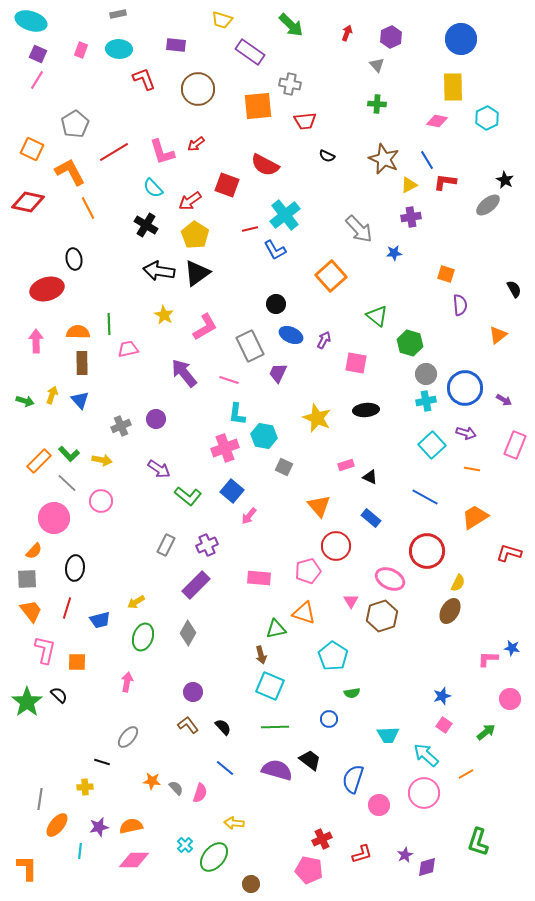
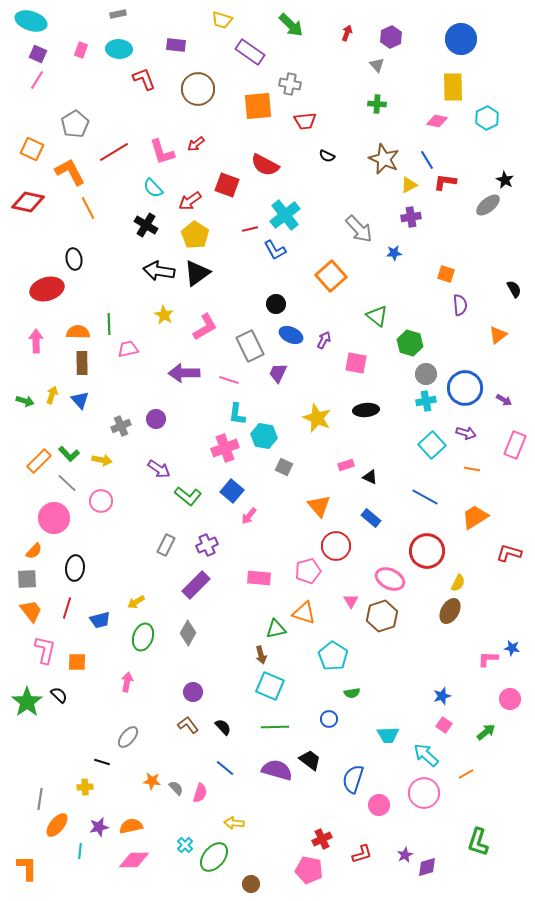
purple arrow at (184, 373): rotated 52 degrees counterclockwise
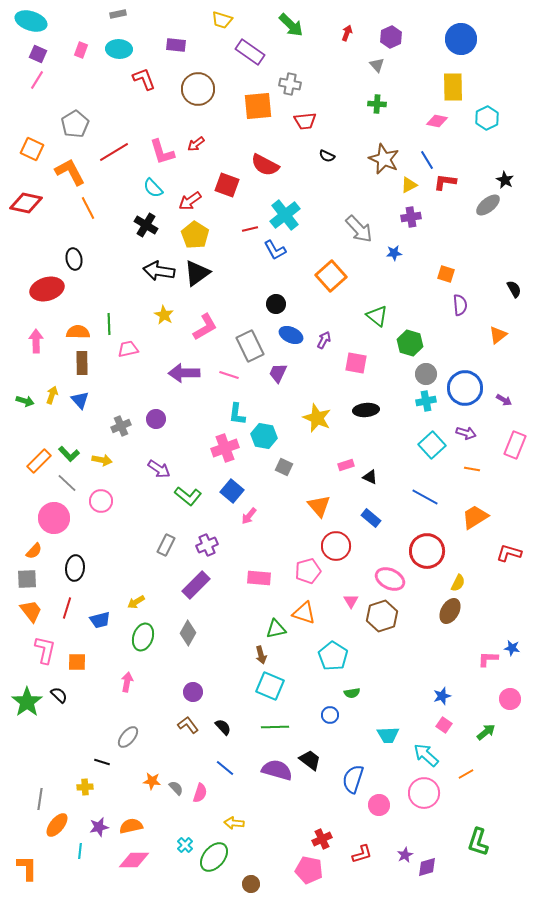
red diamond at (28, 202): moved 2 px left, 1 px down
pink line at (229, 380): moved 5 px up
blue circle at (329, 719): moved 1 px right, 4 px up
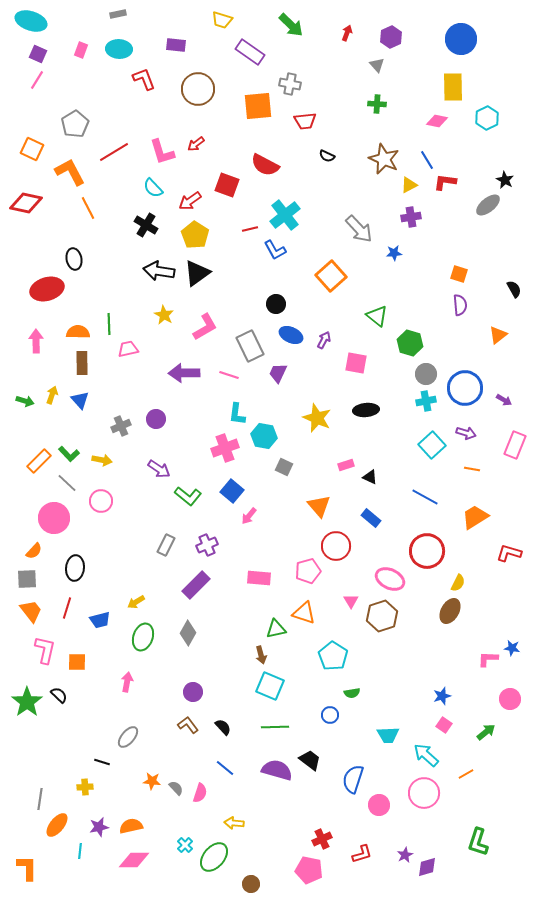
orange square at (446, 274): moved 13 px right
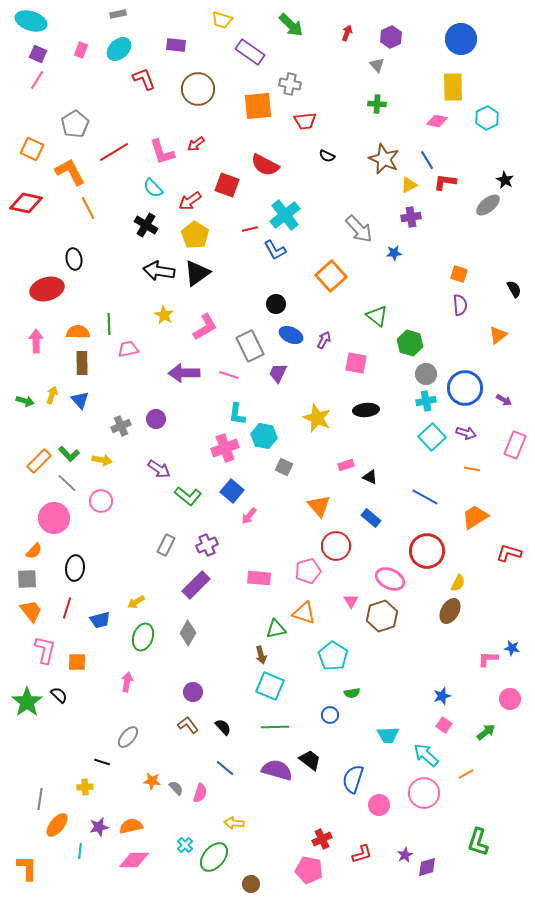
cyan ellipse at (119, 49): rotated 45 degrees counterclockwise
cyan square at (432, 445): moved 8 px up
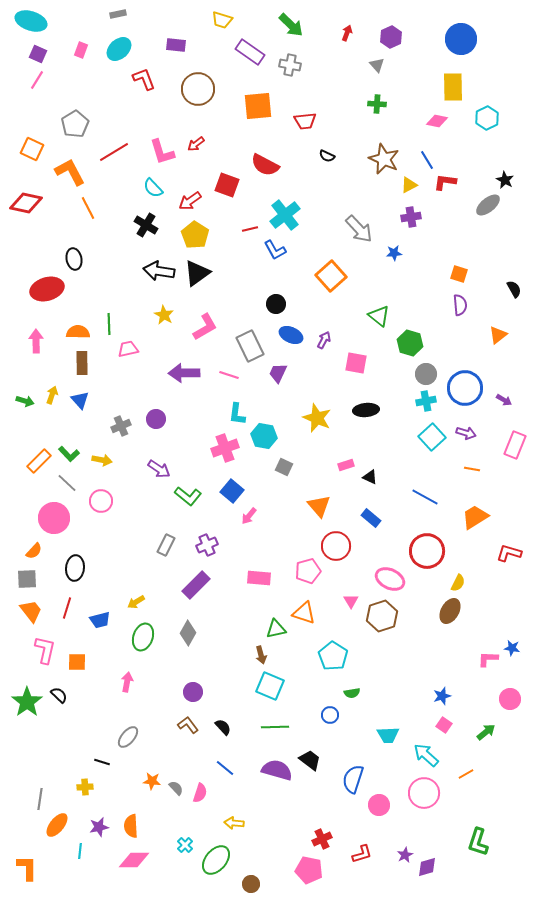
gray cross at (290, 84): moved 19 px up
green triangle at (377, 316): moved 2 px right
orange semicircle at (131, 826): rotated 80 degrees counterclockwise
green ellipse at (214, 857): moved 2 px right, 3 px down
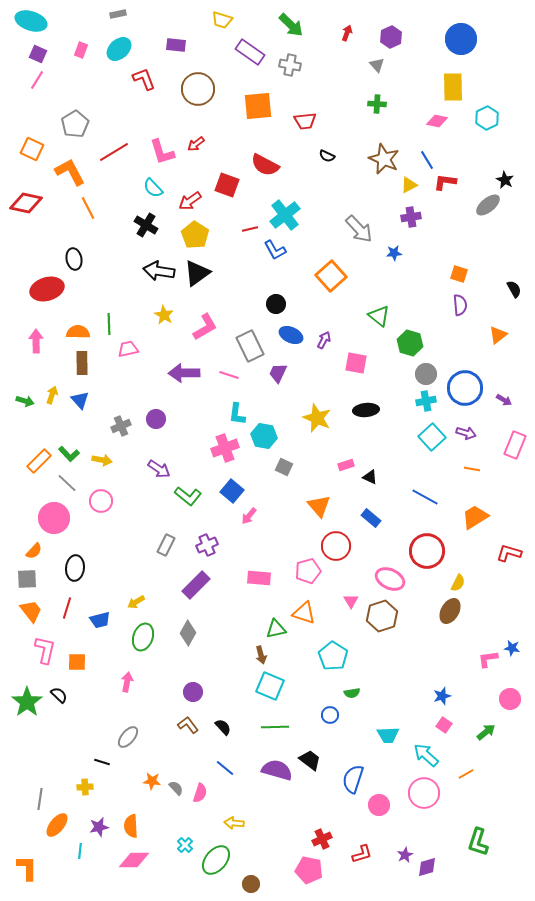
pink L-shape at (488, 659): rotated 10 degrees counterclockwise
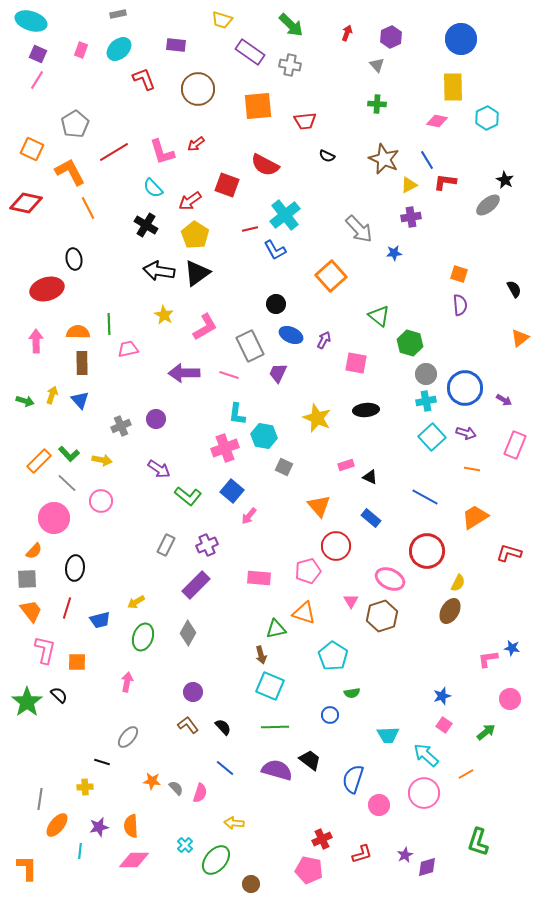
orange triangle at (498, 335): moved 22 px right, 3 px down
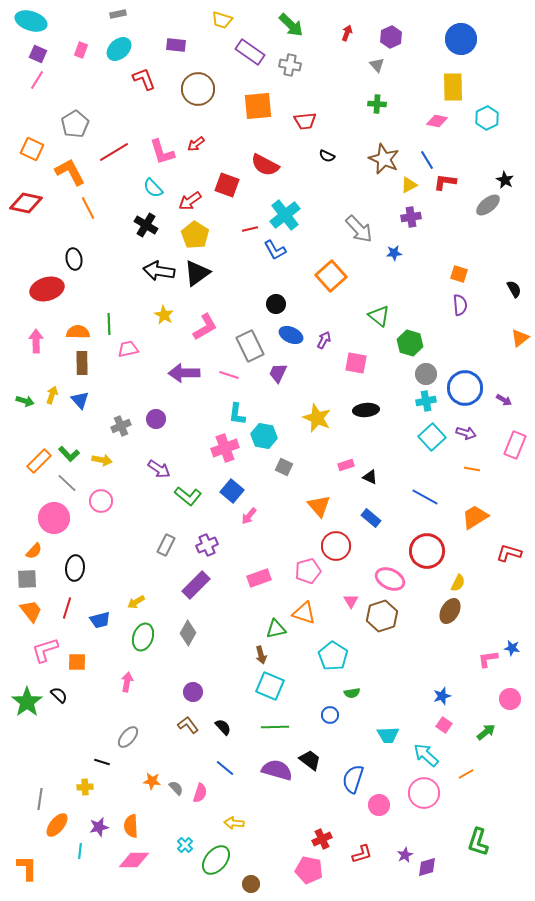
pink rectangle at (259, 578): rotated 25 degrees counterclockwise
pink L-shape at (45, 650): rotated 120 degrees counterclockwise
